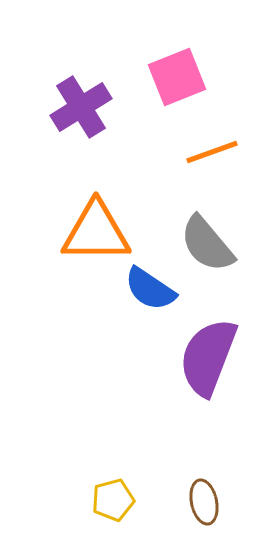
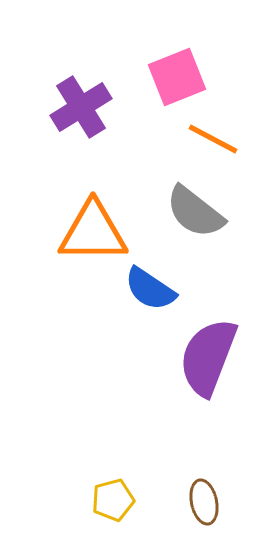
orange line: moved 1 px right, 13 px up; rotated 48 degrees clockwise
orange triangle: moved 3 px left
gray semicircle: moved 12 px left, 32 px up; rotated 12 degrees counterclockwise
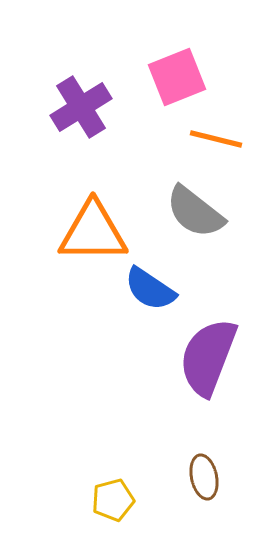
orange line: moved 3 px right; rotated 14 degrees counterclockwise
brown ellipse: moved 25 px up
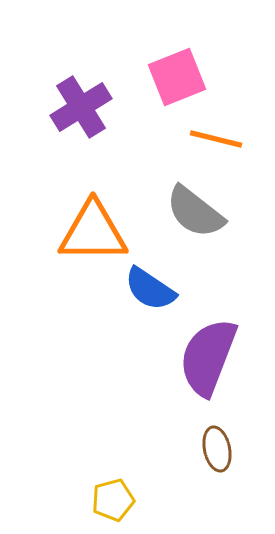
brown ellipse: moved 13 px right, 28 px up
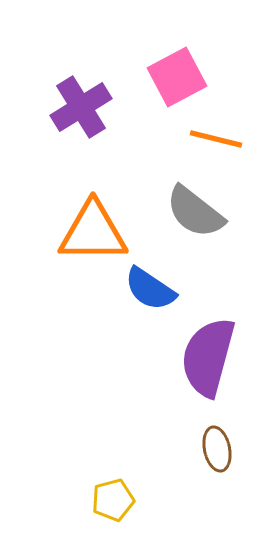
pink square: rotated 6 degrees counterclockwise
purple semicircle: rotated 6 degrees counterclockwise
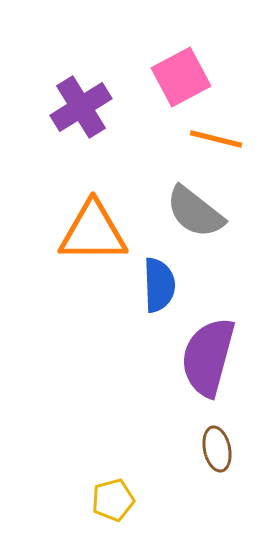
pink square: moved 4 px right
blue semicircle: moved 9 px right, 4 px up; rotated 126 degrees counterclockwise
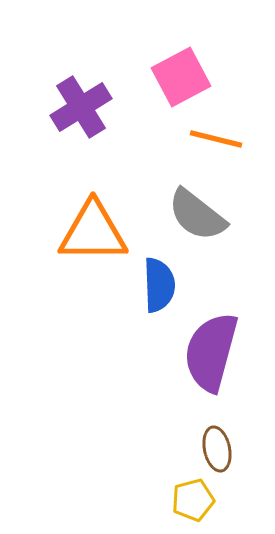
gray semicircle: moved 2 px right, 3 px down
purple semicircle: moved 3 px right, 5 px up
yellow pentagon: moved 80 px right
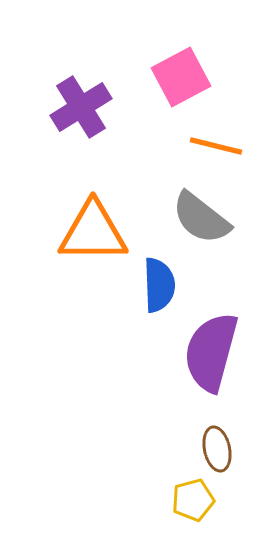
orange line: moved 7 px down
gray semicircle: moved 4 px right, 3 px down
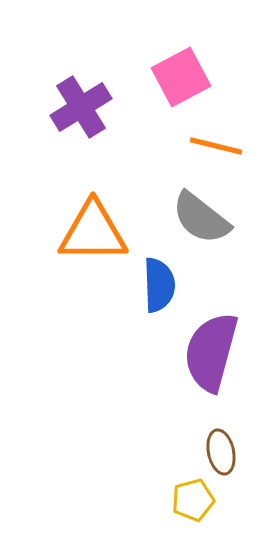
brown ellipse: moved 4 px right, 3 px down
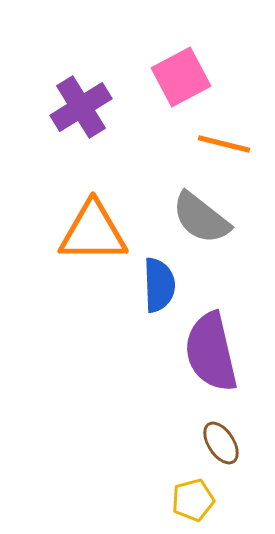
orange line: moved 8 px right, 2 px up
purple semicircle: rotated 28 degrees counterclockwise
brown ellipse: moved 9 px up; rotated 21 degrees counterclockwise
